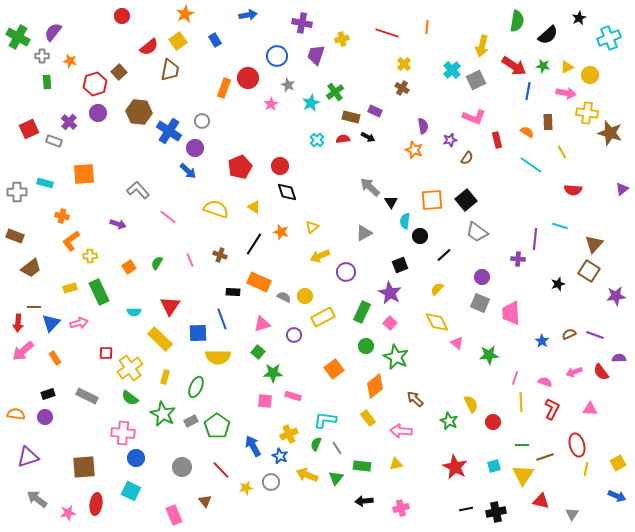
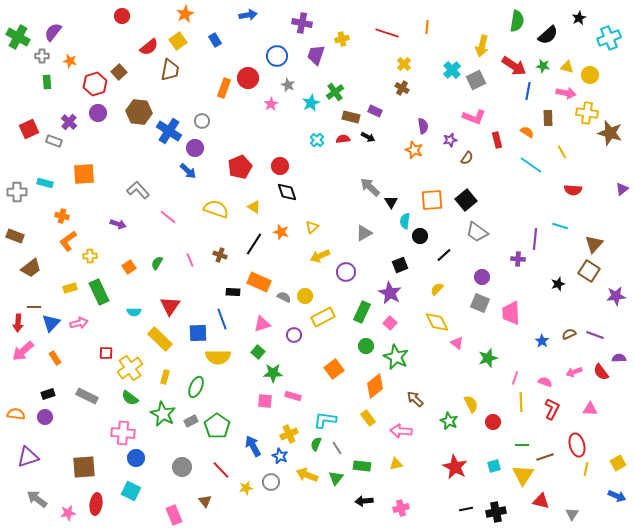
yellow triangle at (567, 67): rotated 40 degrees clockwise
brown rectangle at (548, 122): moved 4 px up
orange L-shape at (71, 241): moved 3 px left
green star at (489, 355): moved 1 px left, 3 px down; rotated 12 degrees counterclockwise
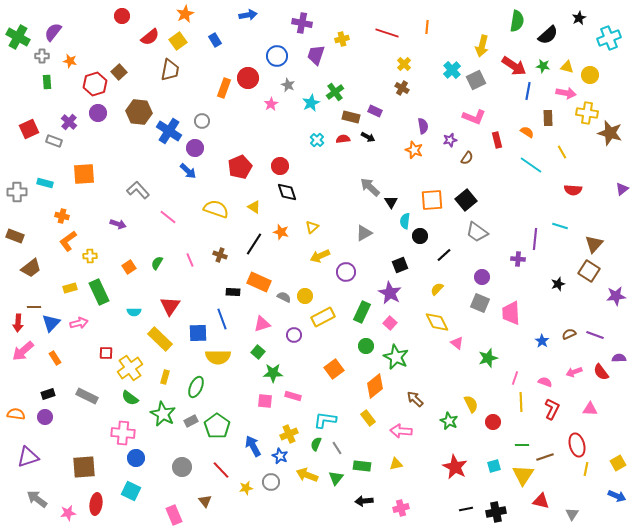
red semicircle at (149, 47): moved 1 px right, 10 px up
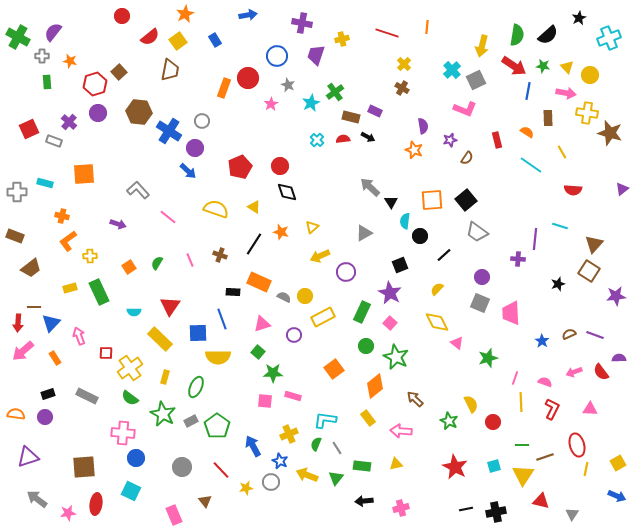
green semicircle at (517, 21): moved 14 px down
yellow triangle at (567, 67): rotated 32 degrees clockwise
pink L-shape at (474, 117): moved 9 px left, 8 px up
pink arrow at (79, 323): moved 13 px down; rotated 96 degrees counterclockwise
blue star at (280, 456): moved 5 px down
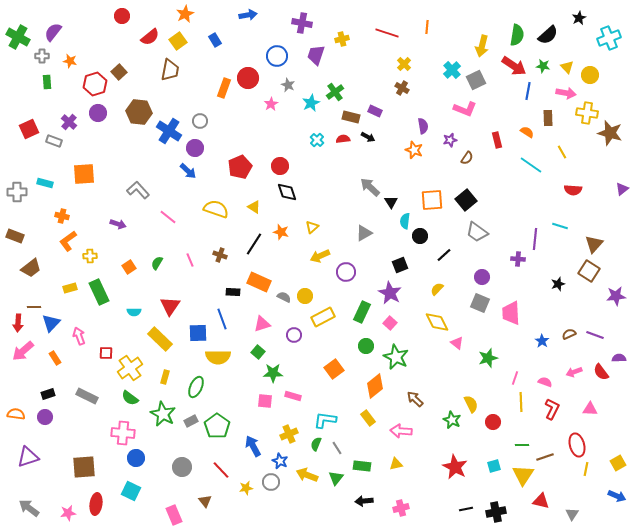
gray circle at (202, 121): moved 2 px left
green star at (449, 421): moved 3 px right, 1 px up
gray arrow at (37, 499): moved 8 px left, 9 px down
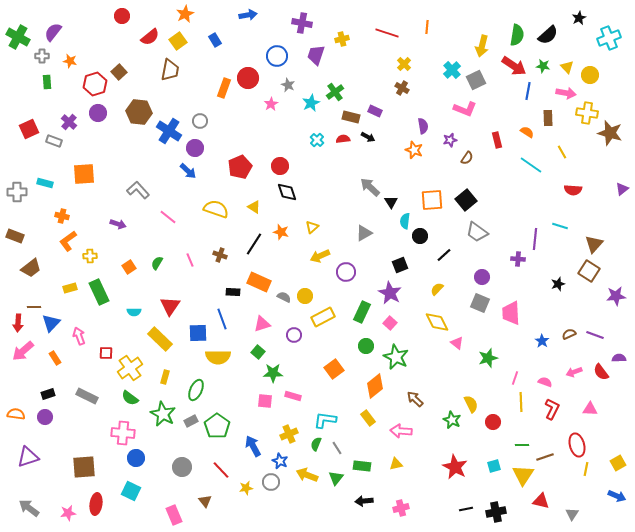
green ellipse at (196, 387): moved 3 px down
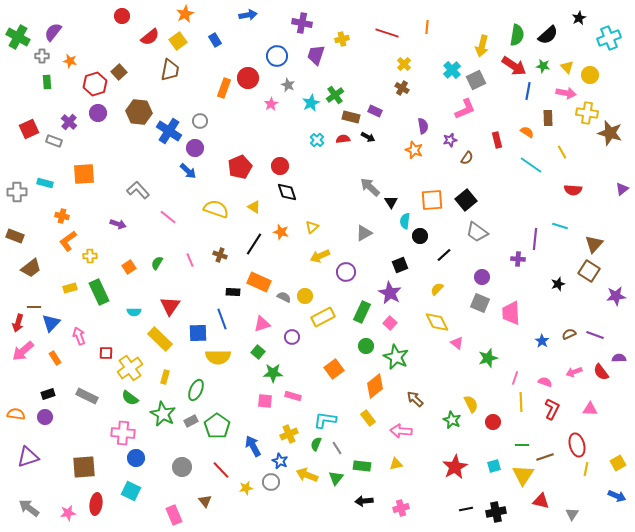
green cross at (335, 92): moved 3 px down
pink L-shape at (465, 109): rotated 45 degrees counterclockwise
red arrow at (18, 323): rotated 12 degrees clockwise
purple circle at (294, 335): moved 2 px left, 2 px down
red star at (455, 467): rotated 15 degrees clockwise
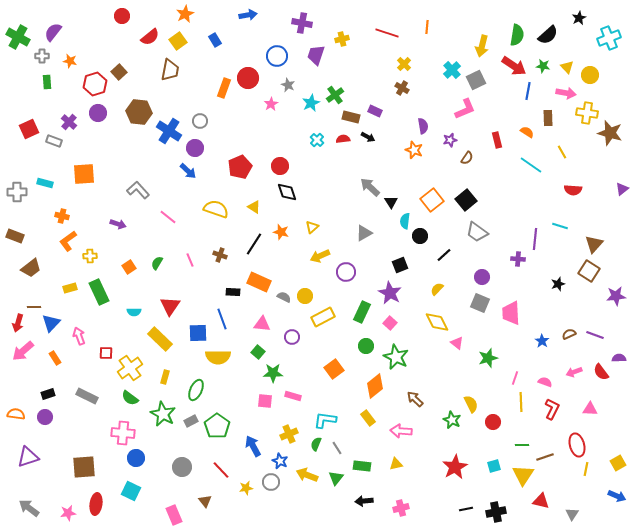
orange square at (432, 200): rotated 35 degrees counterclockwise
pink triangle at (262, 324): rotated 24 degrees clockwise
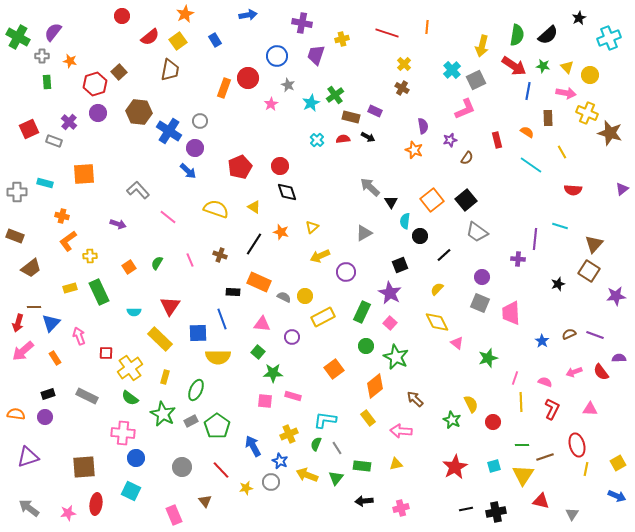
yellow cross at (587, 113): rotated 15 degrees clockwise
